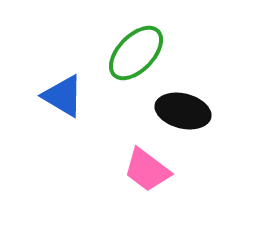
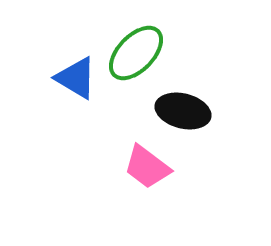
blue triangle: moved 13 px right, 18 px up
pink trapezoid: moved 3 px up
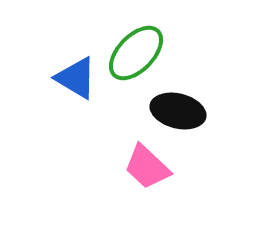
black ellipse: moved 5 px left
pink trapezoid: rotated 6 degrees clockwise
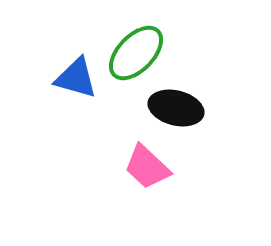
blue triangle: rotated 15 degrees counterclockwise
black ellipse: moved 2 px left, 3 px up
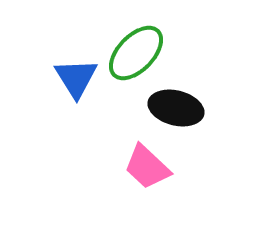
blue triangle: rotated 42 degrees clockwise
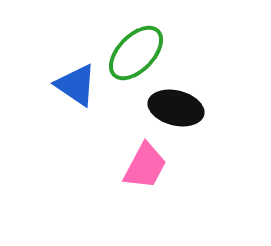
blue triangle: moved 7 px down; rotated 24 degrees counterclockwise
pink trapezoid: moved 2 px left, 1 px up; rotated 105 degrees counterclockwise
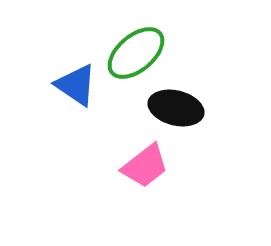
green ellipse: rotated 6 degrees clockwise
pink trapezoid: rotated 24 degrees clockwise
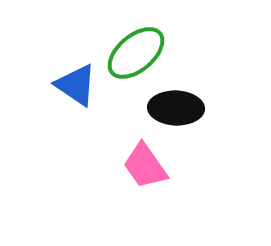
black ellipse: rotated 12 degrees counterclockwise
pink trapezoid: rotated 93 degrees clockwise
